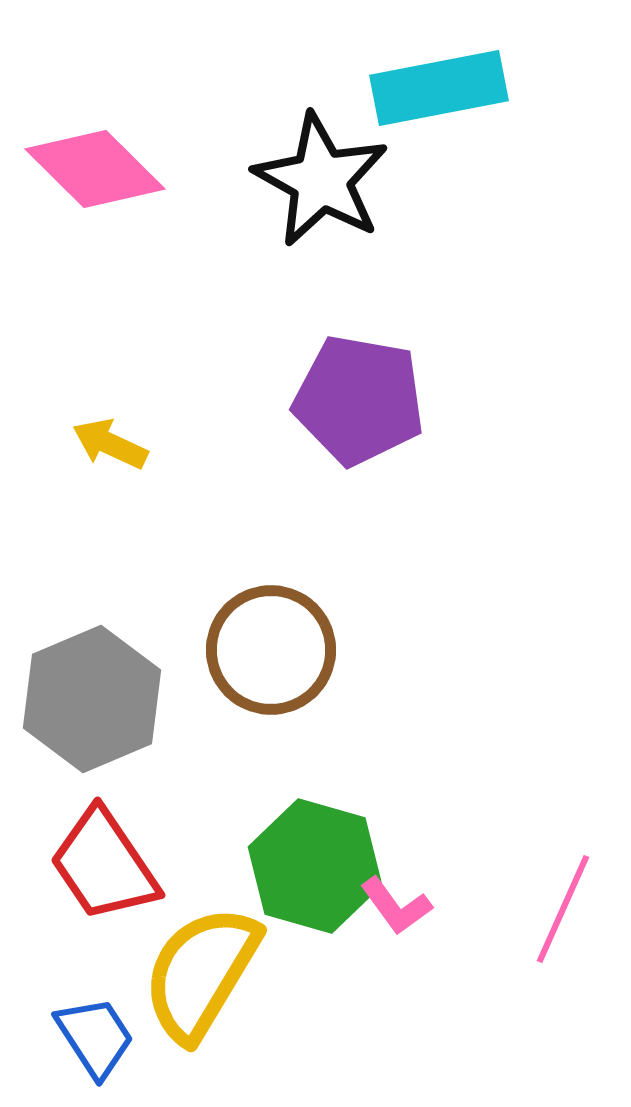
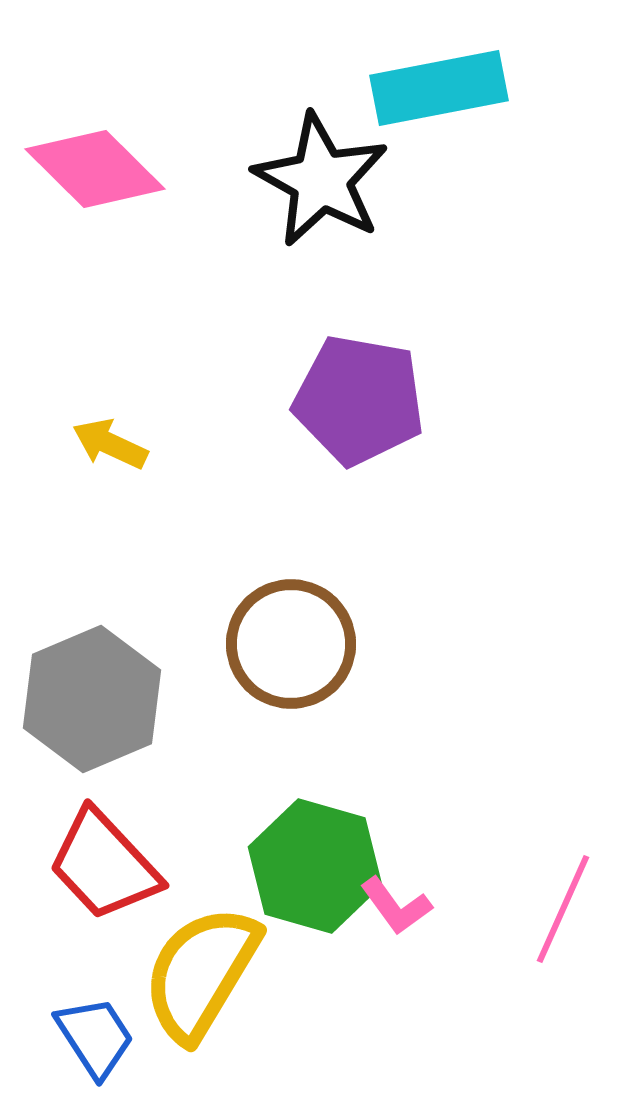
brown circle: moved 20 px right, 6 px up
red trapezoid: rotated 9 degrees counterclockwise
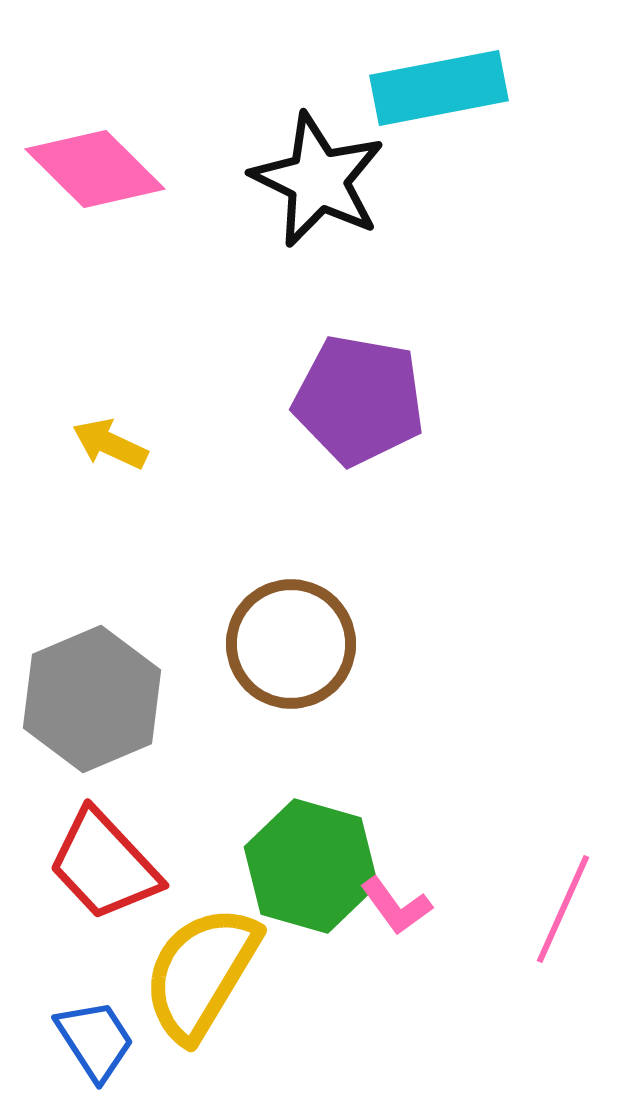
black star: moved 3 px left; rotated 3 degrees counterclockwise
green hexagon: moved 4 px left
blue trapezoid: moved 3 px down
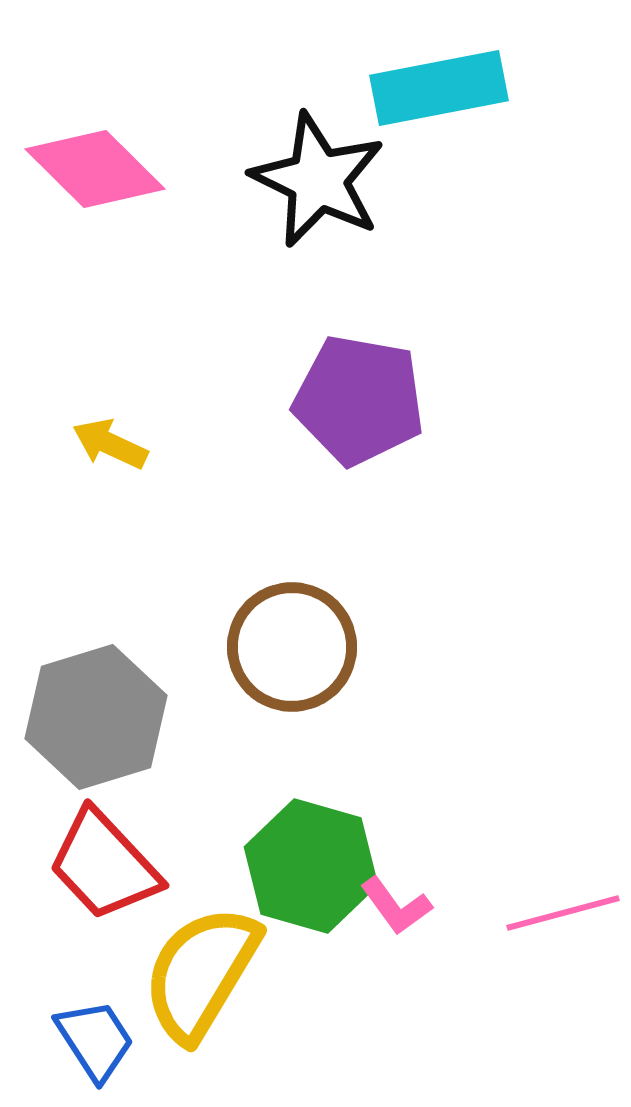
brown circle: moved 1 px right, 3 px down
gray hexagon: moved 4 px right, 18 px down; rotated 6 degrees clockwise
pink line: moved 4 px down; rotated 51 degrees clockwise
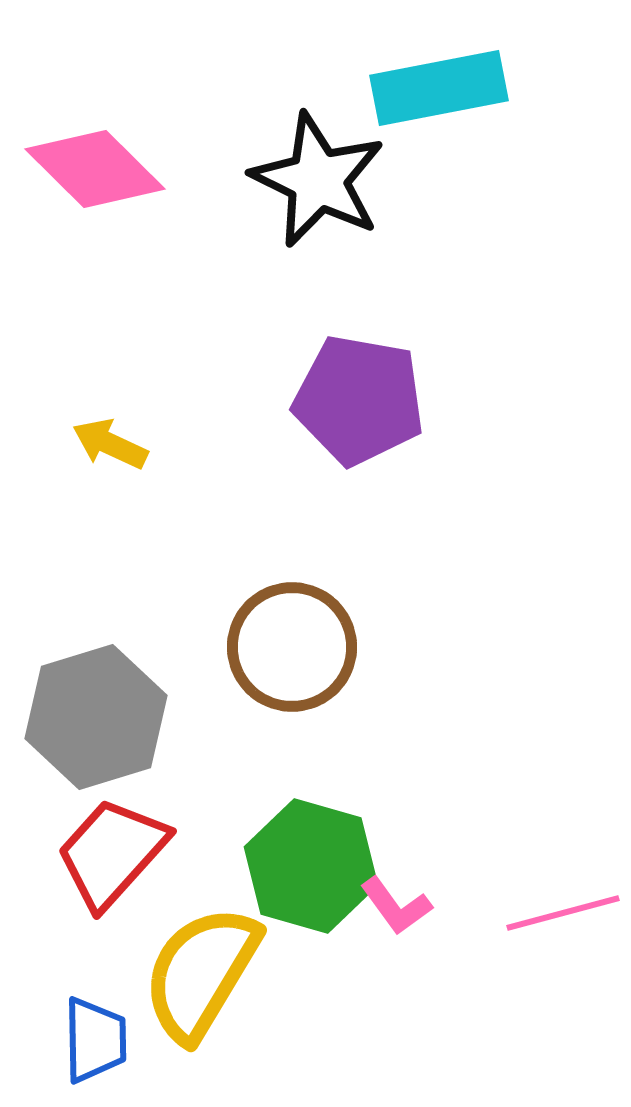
red trapezoid: moved 8 px right, 12 px up; rotated 85 degrees clockwise
blue trapezoid: rotated 32 degrees clockwise
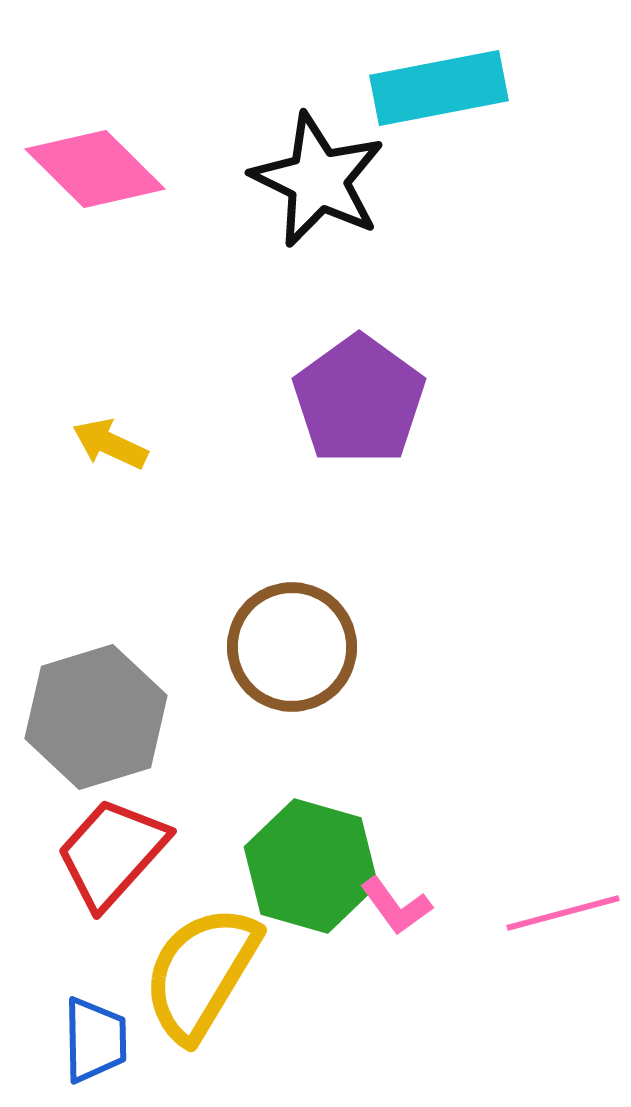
purple pentagon: rotated 26 degrees clockwise
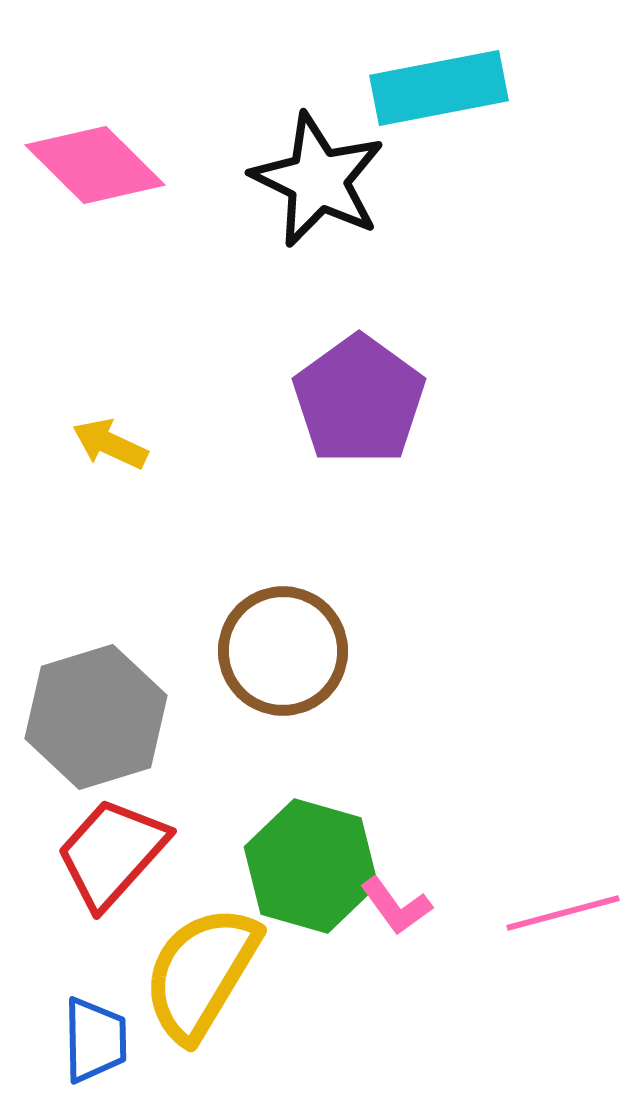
pink diamond: moved 4 px up
brown circle: moved 9 px left, 4 px down
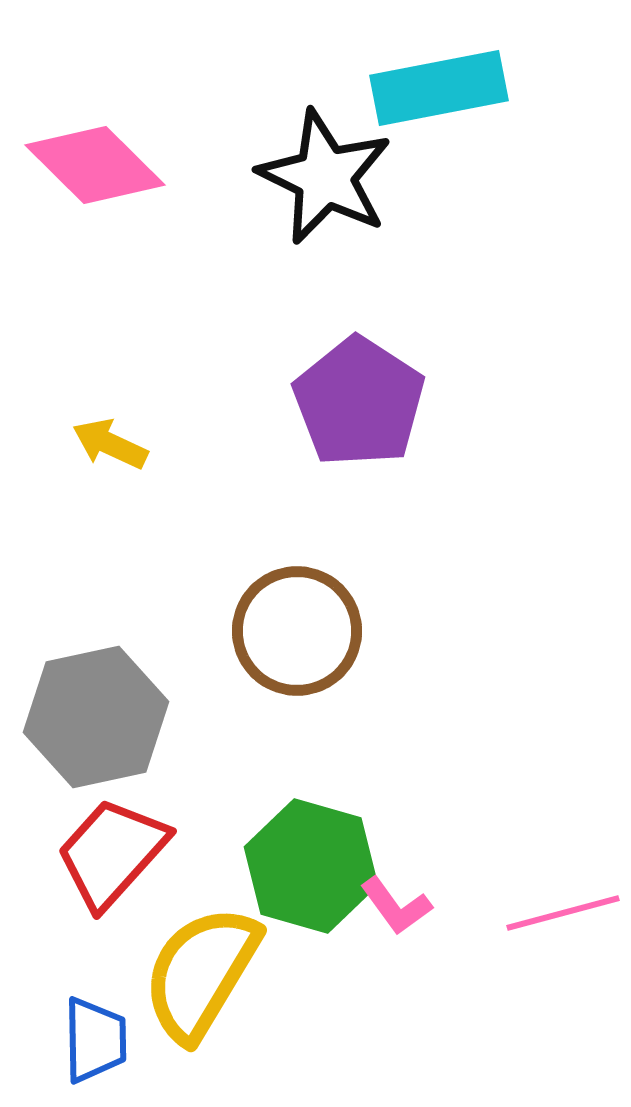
black star: moved 7 px right, 3 px up
purple pentagon: moved 2 px down; rotated 3 degrees counterclockwise
brown circle: moved 14 px right, 20 px up
gray hexagon: rotated 5 degrees clockwise
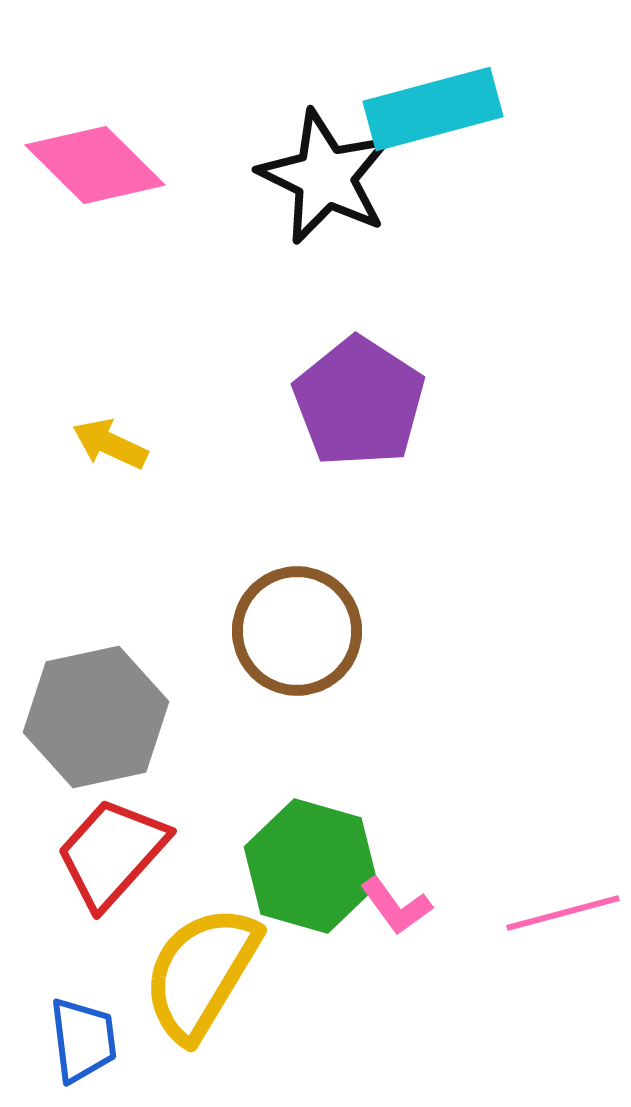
cyan rectangle: moved 6 px left, 21 px down; rotated 4 degrees counterclockwise
blue trapezoid: moved 12 px left; rotated 6 degrees counterclockwise
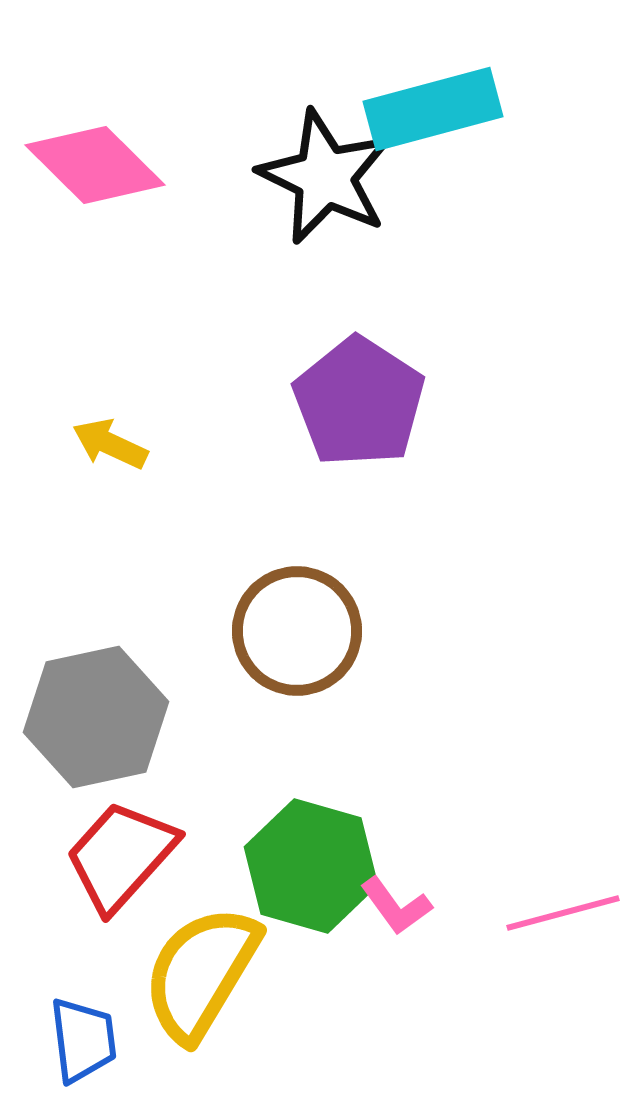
red trapezoid: moved 9 px right, 3 px down
